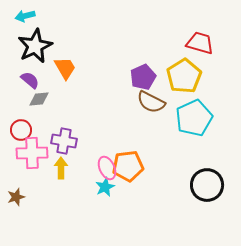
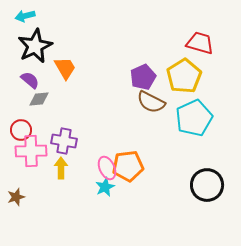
pink cross: moved 1 px left, 2 px up
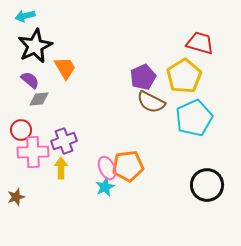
purple cross: rotated 30 degrees counterclockwise
pink cross: moved 2 px right, 1 px down
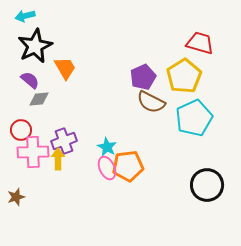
yellow arrow: moved 3 px left, 9 px up
cyan star: moved 2 px right, 40 px up; rotated 18 degrees counterclockwise
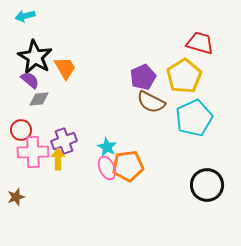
black star: moved 11 px down; rotated 16 degrees counterclockwise
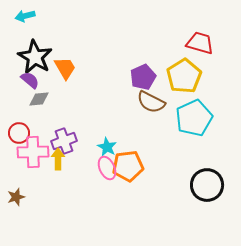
red circle: moved 2 px left, 3 px down
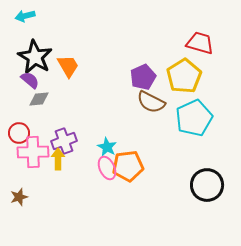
orange trapezoid: moved 3 px right, 2 px up
brown star: moved 3 px right
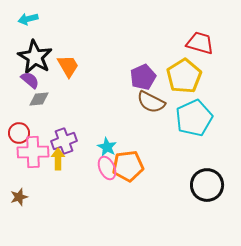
cyan arrow: moved 3 px right, 3 px down
